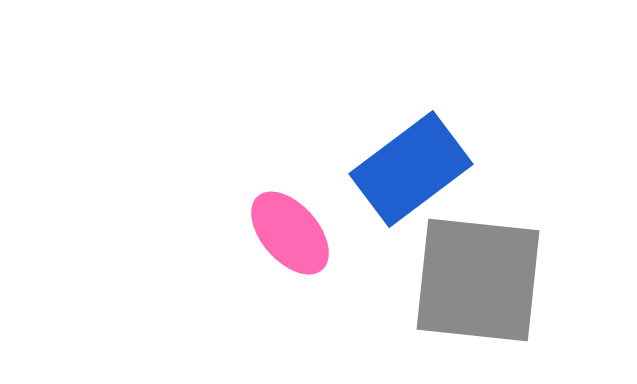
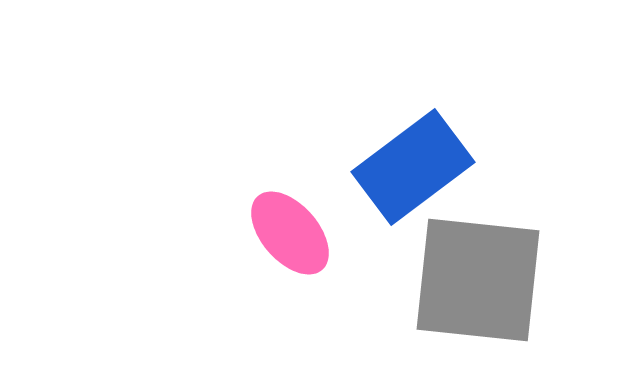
blue rectangle: moved 2 px right, 2 px up
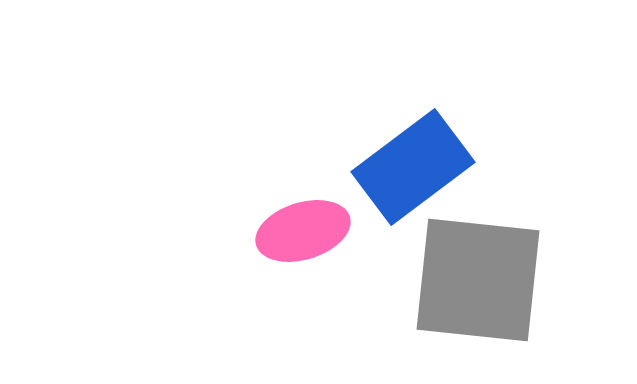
pink ellipse: moved 13 px right, 2 px up; rotated 66 degrees counterclockwise
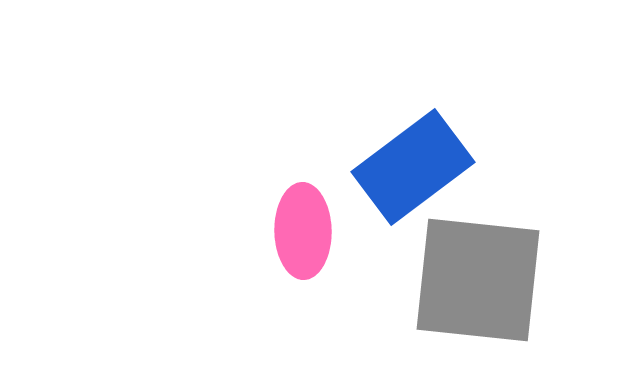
pink ellipse: rotated 74 degrees counterclockwise
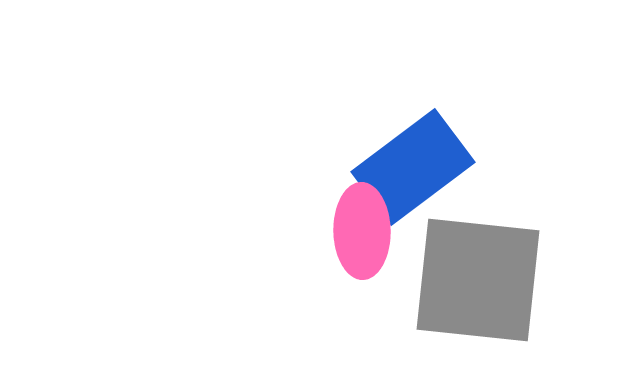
pink ellipse: moved 59 px right
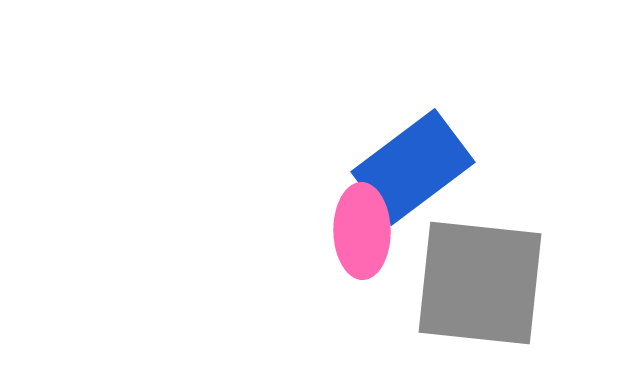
gray square: moved 2 px right, 3 px down
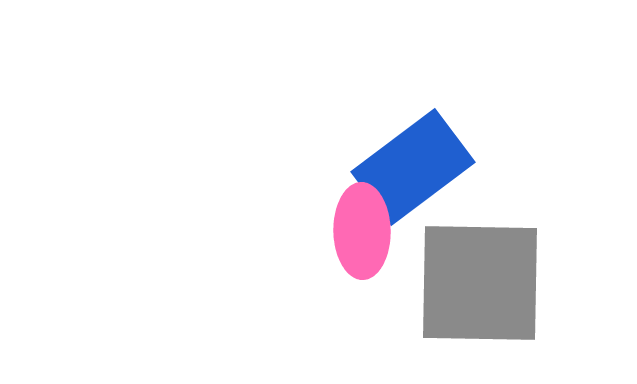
gray square: rotated 5 degrees counterclockwise
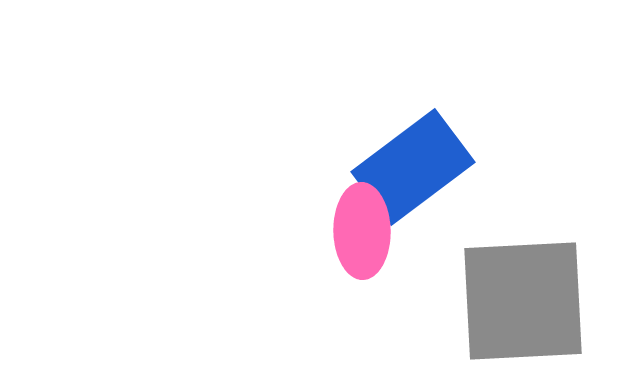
gray square: moved 43 px right, 18 px down; rotated 4 degrees counterclockwise
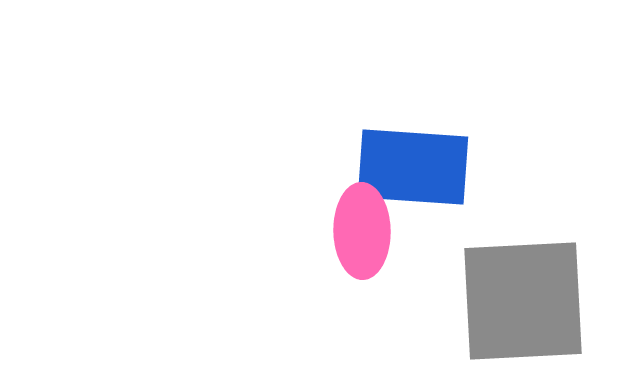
blue rectangle: rotated 41 degrees clockwise
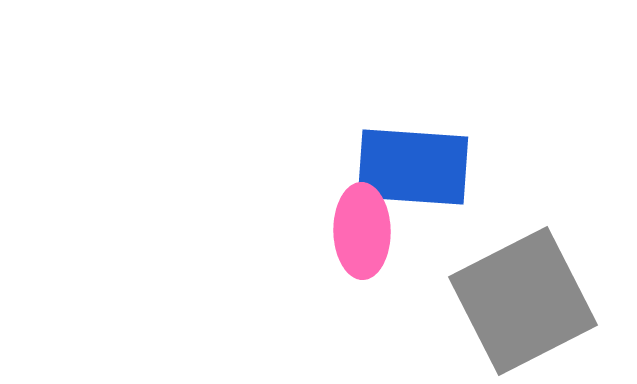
gray square: rotated 24 degrees counterclockwise
